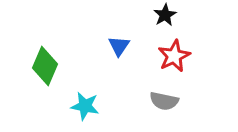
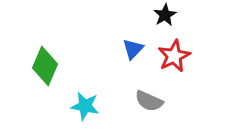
blue triangle: moved 14 px right, 3 px down; rotated 10 degrees clockwise
gray semicircle: moved 15 px left; rotated 12 degrees clockwise
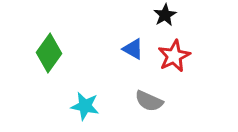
blue triangle: rotated 45 degrees counterclockwise
green diamond: moved 4 px right, 13 px up; rotated 12 degrees clockwise
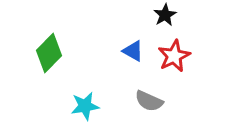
blue triangle: moved 2 px down
green diamond: rotated 9 degrees clockwise
cyan star: rotated 20 degrees counterclockwise
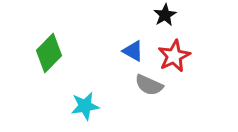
gray semicircle: moved 16 px up
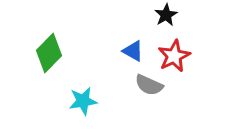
black star: moved 1 px right
cyan star: moved 2 px left, 5 px up
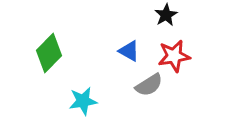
blue triangle: moved 4 px left
red star: rotated 16 degrees clockwise
gray semicircle: rotated 56 degrees counterclockwise
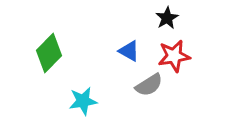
black star: moved 1 px right, 3 px down
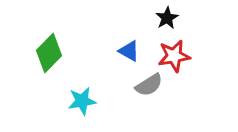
cyan star: moved 1 px left
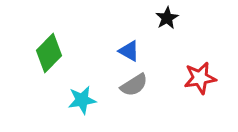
red star: moved 26 px right, 22 px down
gray semicircle: moved 15 px left
cyan star: moved 1 px up
